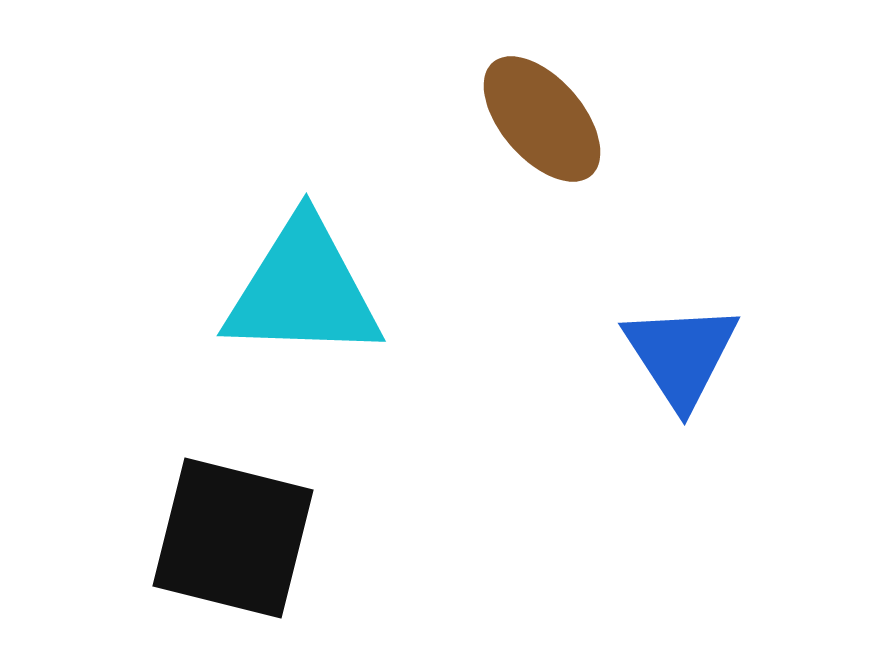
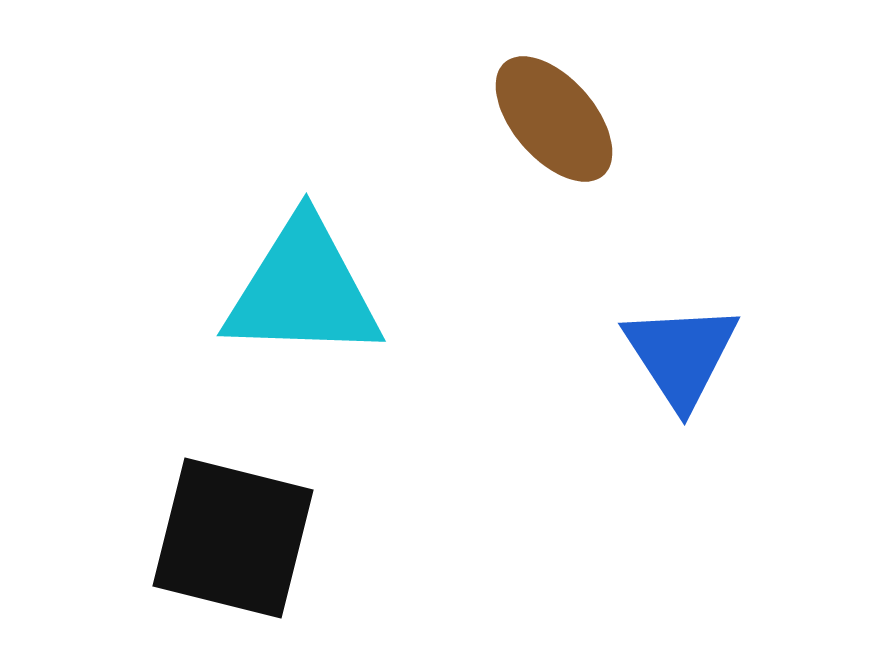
brown ellipse: moved 12 px right
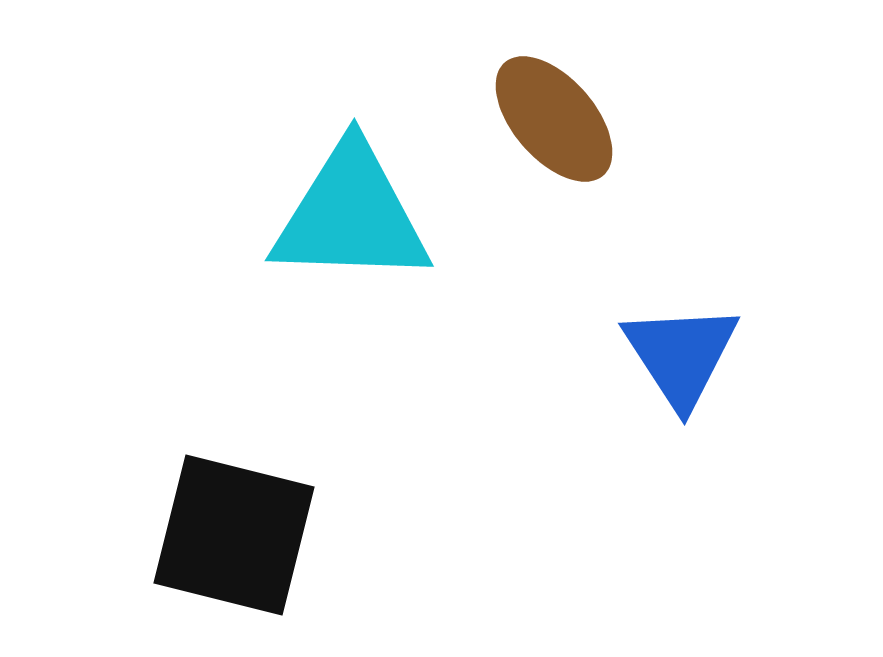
cyan triangle: moved 48 px right, 75 px up
black square: moved 1 px right, 3 px up
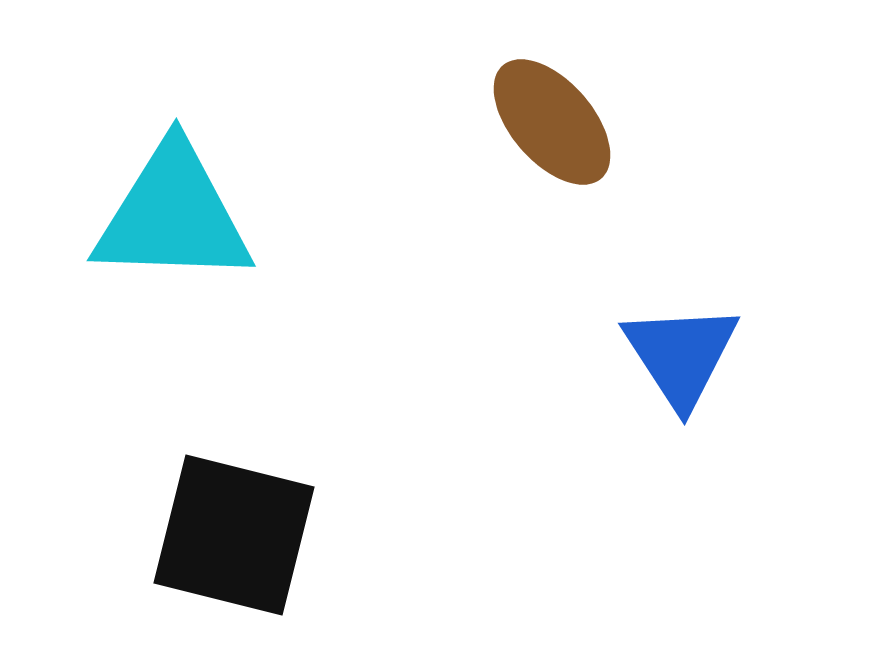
brown ellipse: moved 2 px left, 3 px down
cyan triangle: moved 178 px left
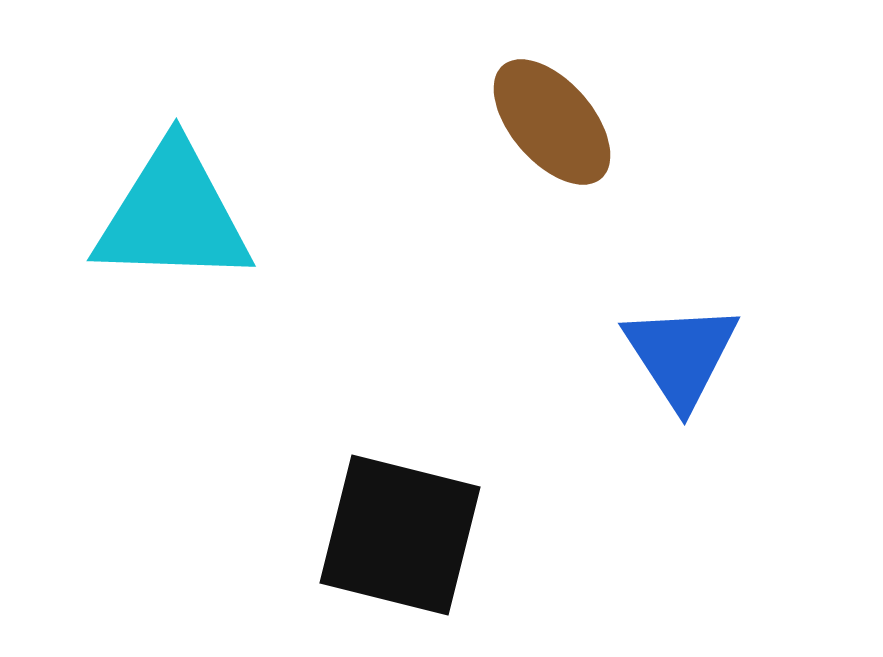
black square: moved 166 px right
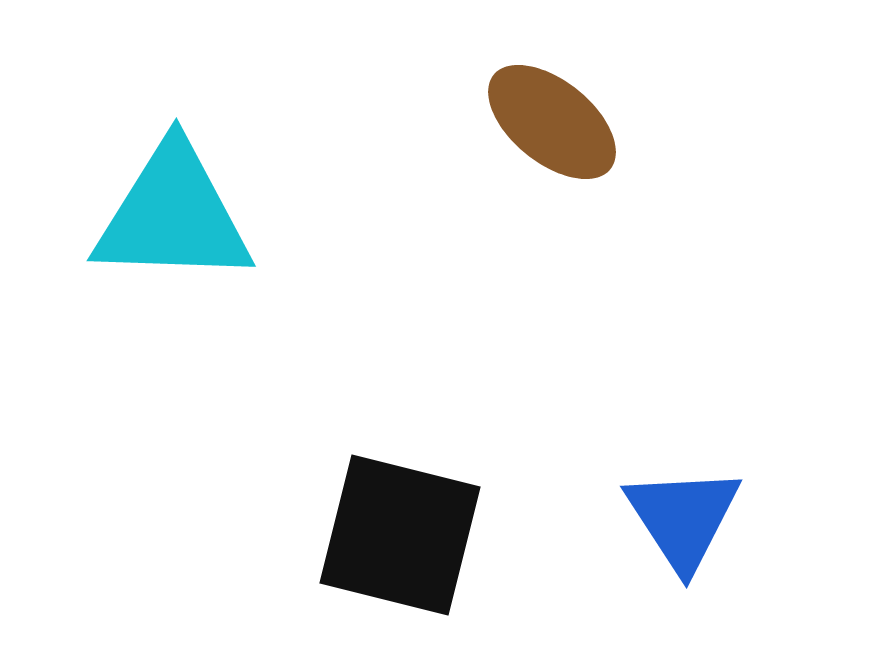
brown ellipse: rotated 10 degrees counterclockwise
blue triangle: moved 2 px right, 163 px down
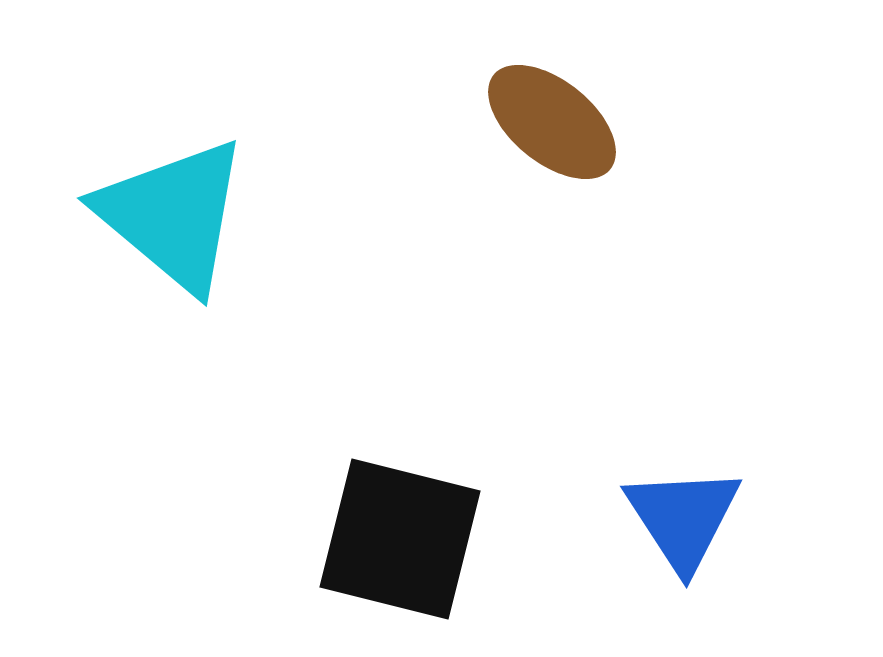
cyan triangle: rotated 38 degrees clockwise
black square: moved 4 px down
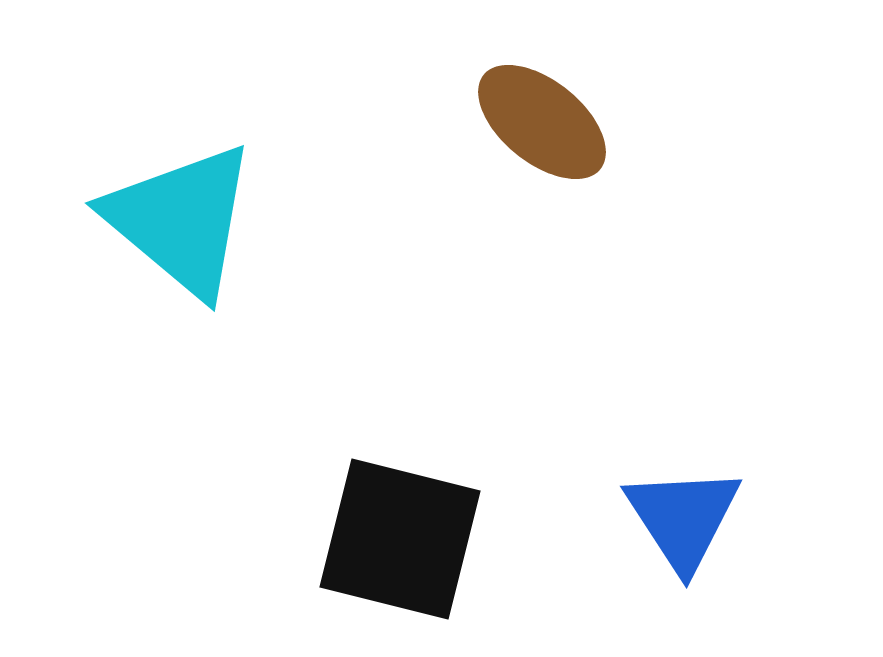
brown ellipse: moved 10 px left
cyan triangle: moved 8 px right, 5 px down
